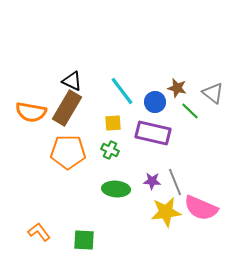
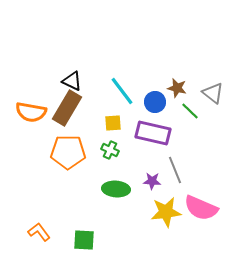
gray line: moved 12 px up
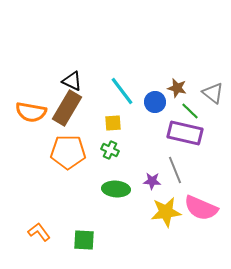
purple rectangle: moved 32 px right
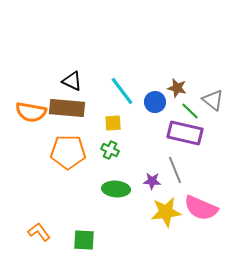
gray triangle: moved 7 px down
brown rectangle: rotated 64 degrees clockwise
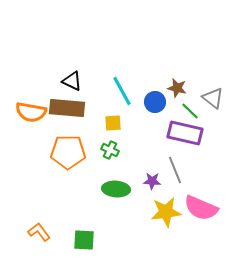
cyan line: rotated 8 degrees clockwise
gray triangle: moved 2 px up
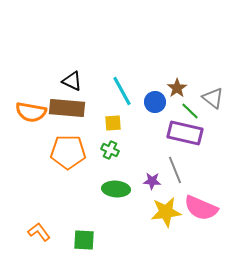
brown star: rotated 24 degrees clockwise
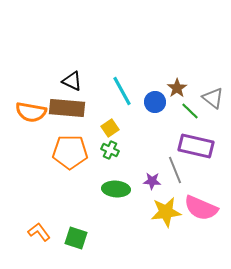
yellow square: moved 3 px left, 5 px down; rotated 30 degrees counterclockwise
purple rectangle: moved 11 px right, 13 px down
orange pentagon: moved 2 px right
green square: moved 8 px left, 2 px up; rotated 15 degrees clockwise
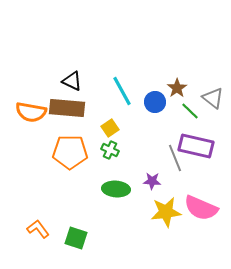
gray line: moved 12 px up
orange L-shape: moved 1 px left, 3 px up
